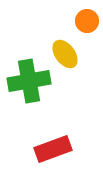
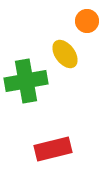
green cross: moved 3 px left
red rectangle: rotated 6 degrees clockwise
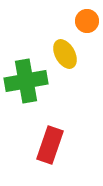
yellow ellipse: rotated 8 degrees clockwise
red rectangle: moved 3 px left, 4 px up; rotated 57 degrees counterclockwise
